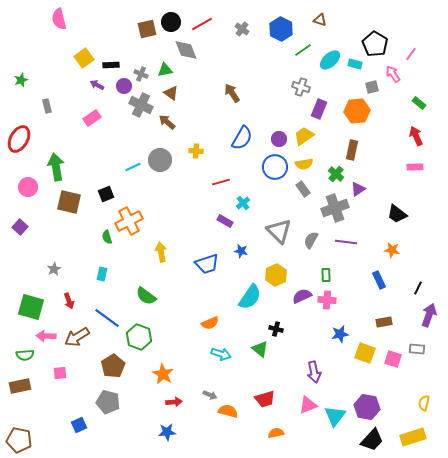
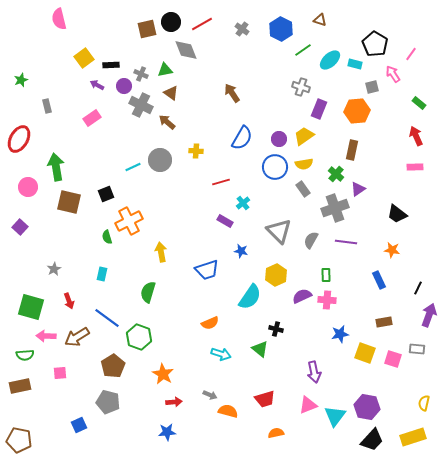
blue trapezoid at (207, 264): moved 6 px down
green semicircle at (146, 296): moved 2 px right, 4 px up; rotated 70 degrees clockwise
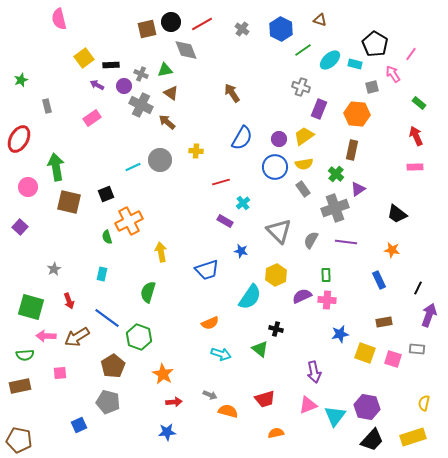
orange hexagon at (357, 111): moved 3 px down; rotated 10 degrees clockwise
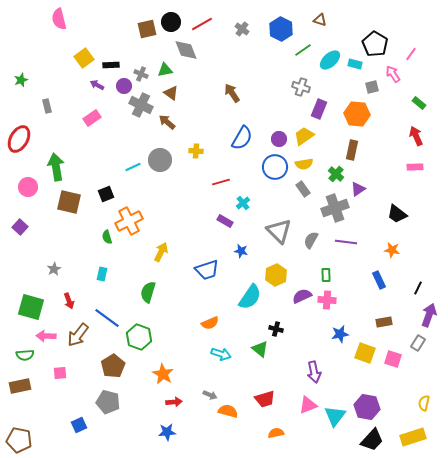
yellow arrow at (161, 252): rotated 36 degrees clockwise
brown arrow at (77, 337): moved 1 px right, 2 px up; rotated 20 degrees counterclockwise
gray rectangle at (417, 349): moved 1 px right, 6 px up; rotated 63 degrees counterclockwise
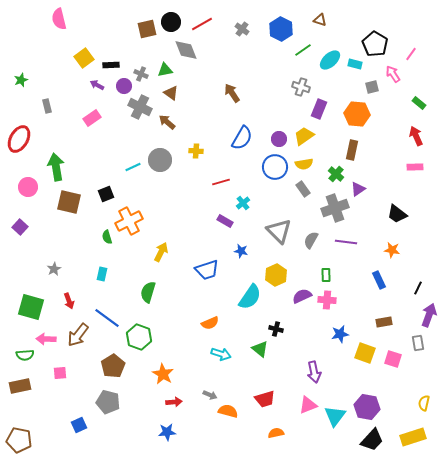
gray cross at (141, 105): moved 1 px left, 2 px down
pink arrow at (46, 336): moved 3 px down
gray rectangle at (418, 343): rotated 42 degrees counterclockwise
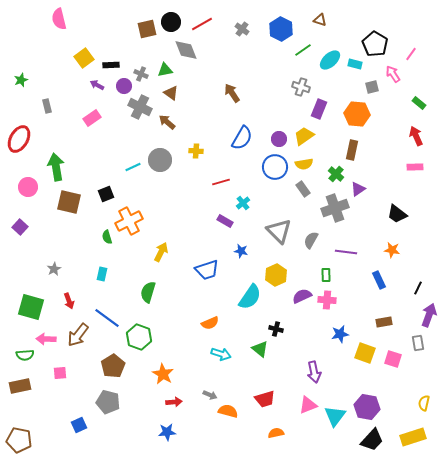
purple line at (346, 242): moved 10 px down
